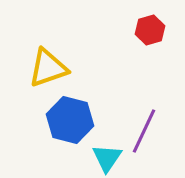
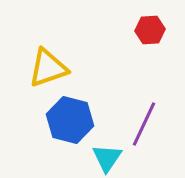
red hexagon: rotated 12 degrees clockwise
purple line: moved 7 px up
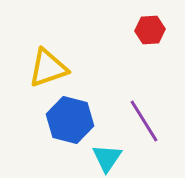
purple line: moved 3 px up; rotated 57 degrees counterclockwise
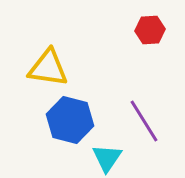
yellow triangle: rotated 27 degrees clockwise
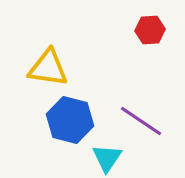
purple line: moved 3 px left; rotated 24 degrees counterclockwise
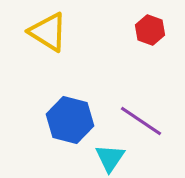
red hexagon: rotated 24 degrees clockwise
yellow triangle: moved 36 px up; rotated 24 degrees clockwise
cyan triangle: moved 3 px right
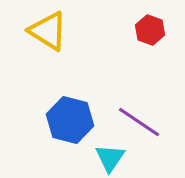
yellow triangle: moved 1 px up
purple line: moved 2 px left, 1 px down
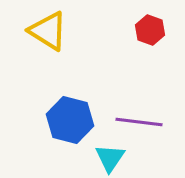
purple line: rotated 27 degrees counterclockwise
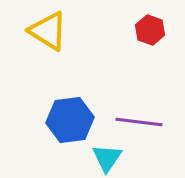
blue hexagon: rotated 21 degrees counterclockwise
cyan triangle: moved 3 px left
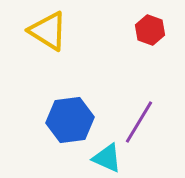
purple line: rotated 66 degrees counterclockwise
cyan triangle: rotated 40 degrees counterclockwise
